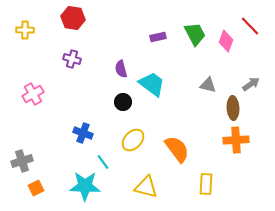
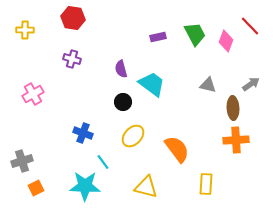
yellow ellipse: moved 4 px up
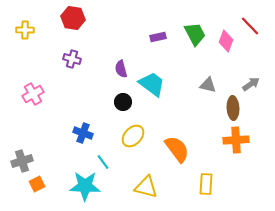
orange square: moved 1 px right, 4 px up
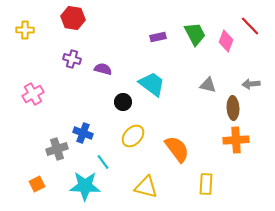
purple semicircle: moved 18 px left; rotated 120 degrees clockwise
gray arrow: rotated 150 degrees counterclockwise
gray cross: moved 35 px right, 12 px up
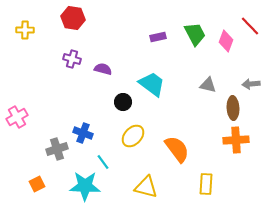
pink cross: moved 16 px left, 23 px down
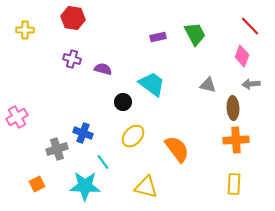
pink diamond: moved 16 px right, 15 px down
yellow rectangle: moved 28 px right
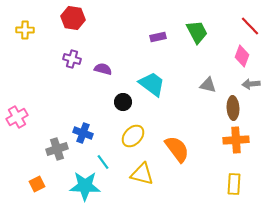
green trapezoid: moved 2 px right, 2 px up
yellow triangle: moved 4 px left, 13 px up
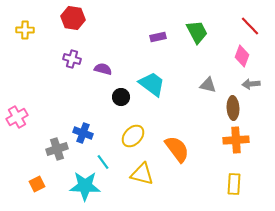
black circle: moved 2 px left, 5 px up
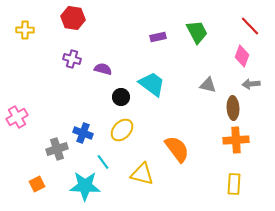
yellow ellipse: moved 11 px left, 6 px up
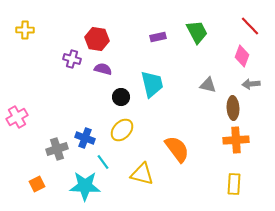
red hexagon: moved 24 px right, 21 px down
cyan trapezoid: rotated 40 degrees clockwise
blue cross: moved 2 px right, 5 px down
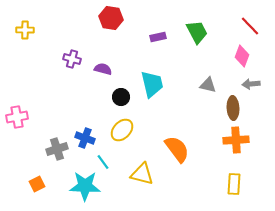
red hexagon: moved 14 px right, 21 px up
pink cross: rotated 20 degrees clockwise
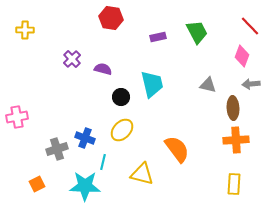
purple cross: rotated 30 degrees clockwise
cyan line: rotated 49 degrees clockwise
